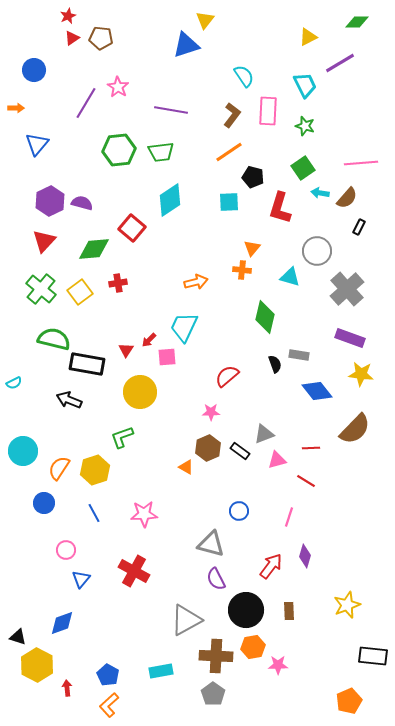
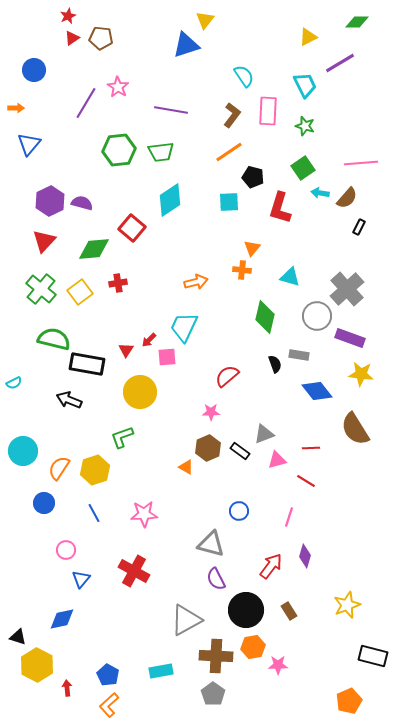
blue triangle at (37, 144): moved 8 px left
gray circle at (317, 251): moved 65 px down
brown semicircle at (355, 429): rotated 104 degrees clockwise
brown rectangle at (289, 611): rotated 30 degrees counterclockwise
blue diamond at (62, 623): moved 4 px up; rotated 8 degrees clockwise
black rectangle at (373, 656): rotated 8 degrees clockwise
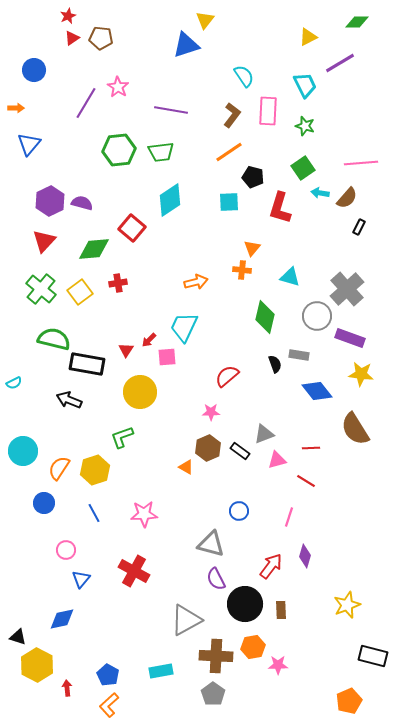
black circle at (246, 610): moved 1 px left, 6 px up
brown rectangle at (289, 611): moved 8 px left, 1 px up; rotated 30 degrees clockwise
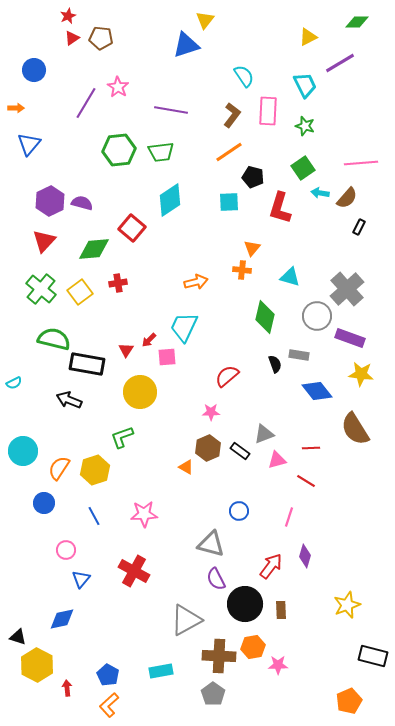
blue line at (94, 513): moved 3 px down
brown cross at (216, 656): moved 3 px right
